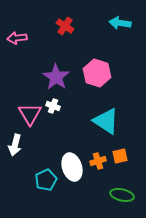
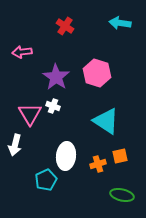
pink arrow: moved 5 px right, 14 px down
orange cross: moved 3 px down
white ellipse: moved 6 px left, 11 px up; rotated 24 degrees clockwise
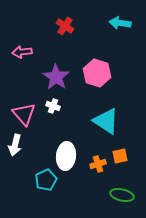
pink triangle: moved 6 px left; rotated 10 degrees counterclockwise
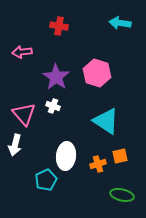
red cross: moved 6 px left; rotated 24 degrees counterclockwise
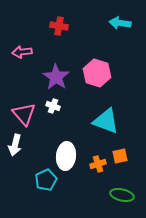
cyan triangle: rotated 12 degrees counterclockwise
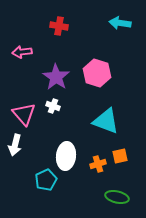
green ellipse: moved 5 px left, 2 px down
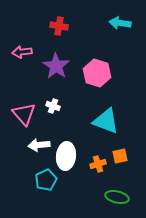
purple star: moved 11 px up
white arrow: moved 24 px right; rotated 70 degrees clockwise
